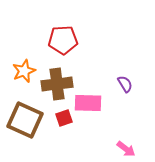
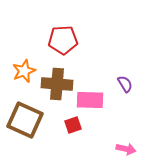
brown cross: rotated 12 degrees clockwise
pink rectangle: moved 2 px right, 3 px up
red square: moved 9 px right, 7 px down
pink arrow: rotated 24 degrees counterclockwise
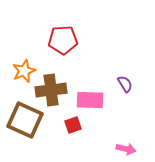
brown cross: moved 6 px left, 6 px down; rotated 12 degrees counterclockwise
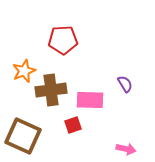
brown square: moved 2 px left, 16 px down
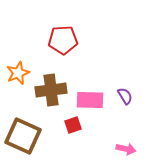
orange star: moved 6 px left, 2 px down
purple semicircle: moved 12 px down
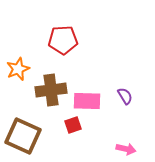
orange star: moved 4 px up
pink rectangle: moved 3 px left, 1 px down
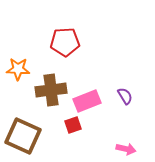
red pentagon: moved 2 px right, 2 px down
orange star: rotated 25 degrees clockwise
pink rectangle: rotated 24 degrees counterclockwise
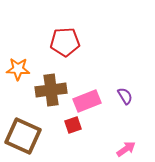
pink arrow: rotated 48 degrees counterclockwise
